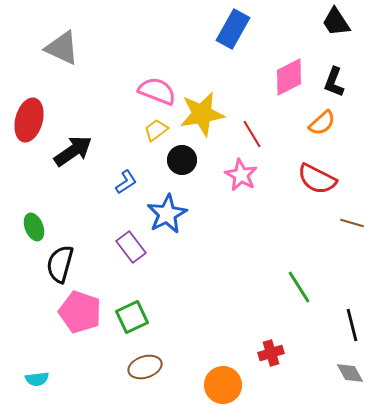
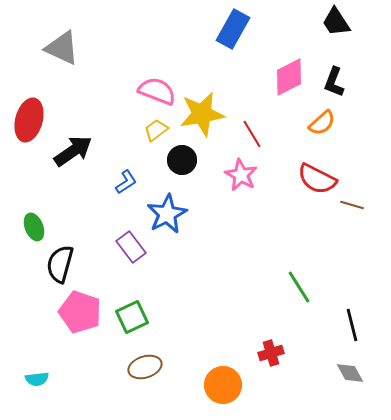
brown line: moved 18 px up
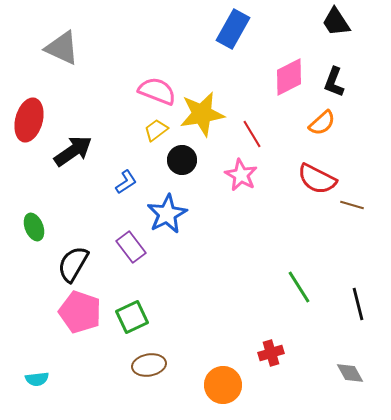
black semicircle: moved 13 px right; rotated 15 degrees clockwise
black line: moved 6 px right, 21 px up
brown ellipse: moved 4 px right, 2 px up; rotated 8 degrees clockwise
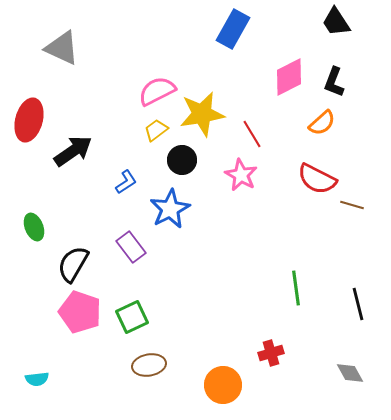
pink semicircle: rotated 48 degrees counterclockwise
blue star: moved 3 px right, 5 px up
green line: moved 3 px left, 1 px down; rotated 24 degrees clockwise
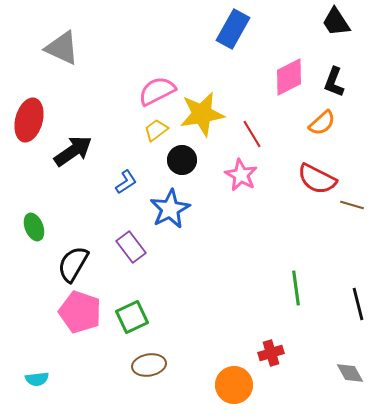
orange circle: moved 11 px right
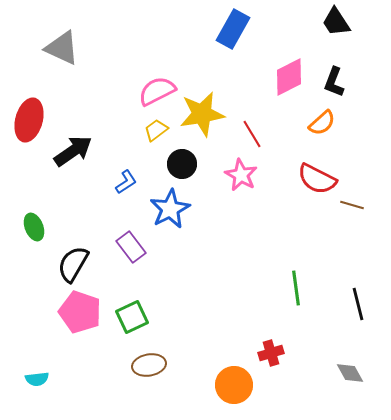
black circle: moved 4 px down
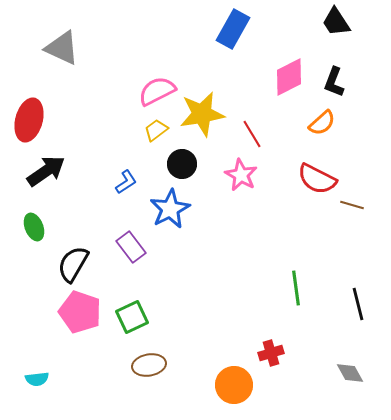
black arrow: moved 27 px left, 20 px down
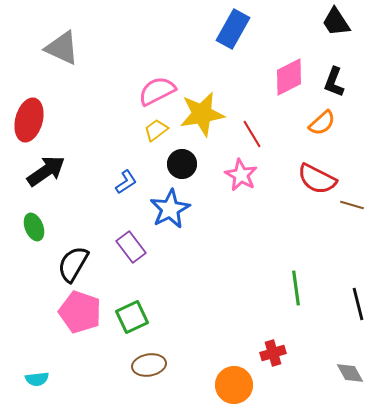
red cross: moved 2 px right
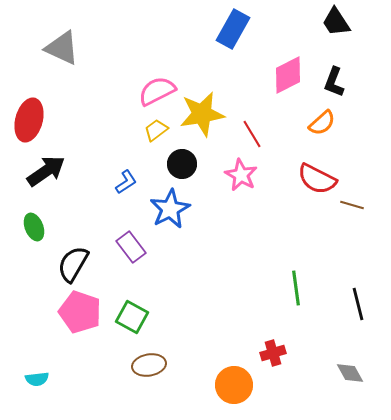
pink diamond: moved 1 px left, 2 px up
green square: rotated 36 degrees counterclockwise
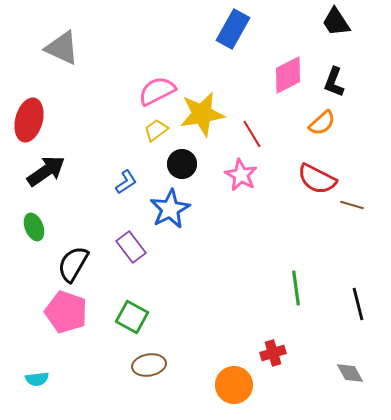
pink pentagon: moved 14 px left
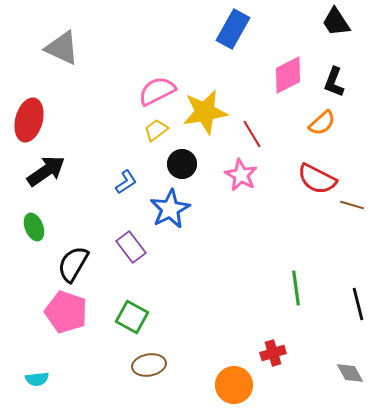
yellow star: moved 3 px right, 2 px up
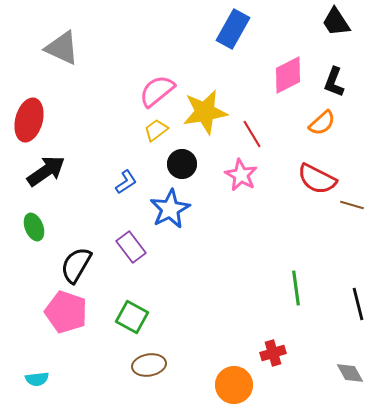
pink semicircle: rotated 12 degrees counterclockwise
black semicircle: moved 3 px right, 1 px down
